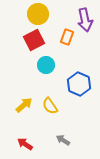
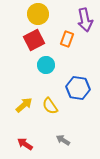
orange rectangle: moved 2 px down
blue hexagon: moved 1 px left, 4 px down; rotated 15 degrees counterclockwise
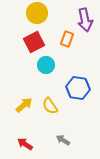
yellow circle: moved 1 px left, 1 px up
red square: moved 2 px down
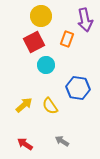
yellow circle: moved 4 px right, 3 px down
gray arrow: moved 1 px left, 1 px down
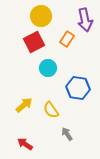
orange rectangle: rotated 14 degrees clockwise
cyan circle: moved 2 px right, 3 px down
yellow semicircle: moved 1 px right, 4 px down
gray arrow: moved 5 px right, 7 px up; rotated 24 degrees clockwise
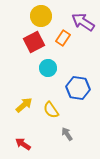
purple arrow: moved 2 px left, 2 px down; rotated 135 degrees clockwise
orange rectangle: moved 4 px left, 1 px up
red arrow: moved 2 px left
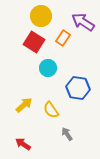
red square: rotated 30 degrees counterclockwise
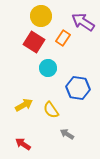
yellow arrow: rotated 12 degrees clockwise
gray arrow: rotated 24 degrees counterclockwise
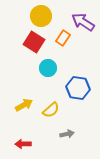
yellow semicircle: rotated 96 degrees counterclockwise
gray arrow: rotated 136 degrees clockwise
red arrow: rotated 35 degrees counterclockwise
